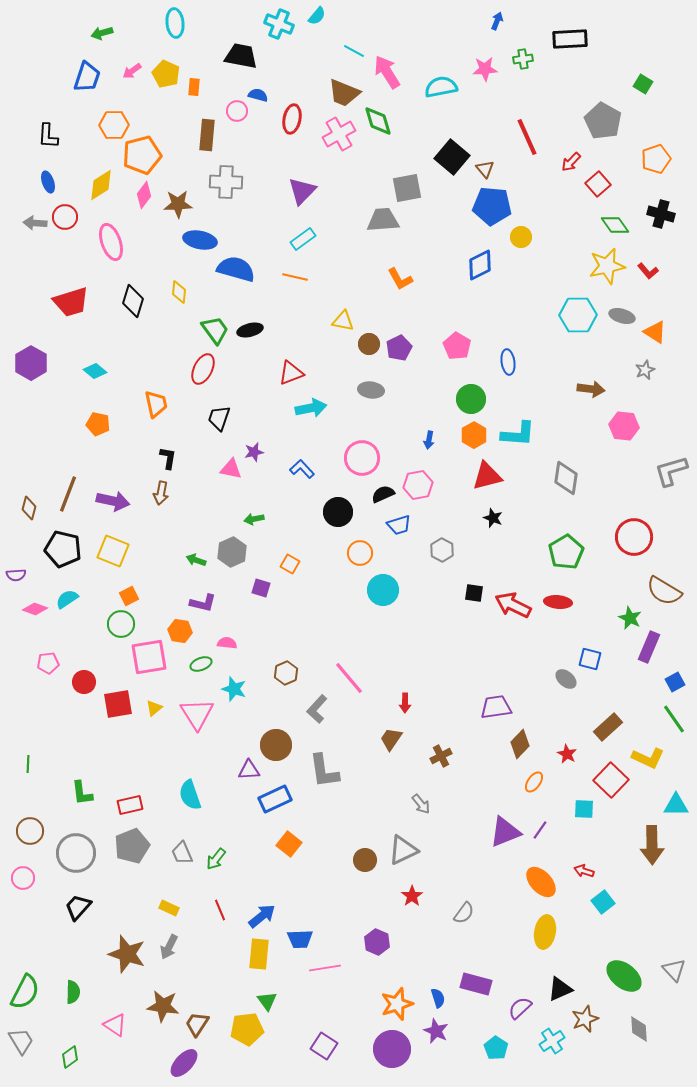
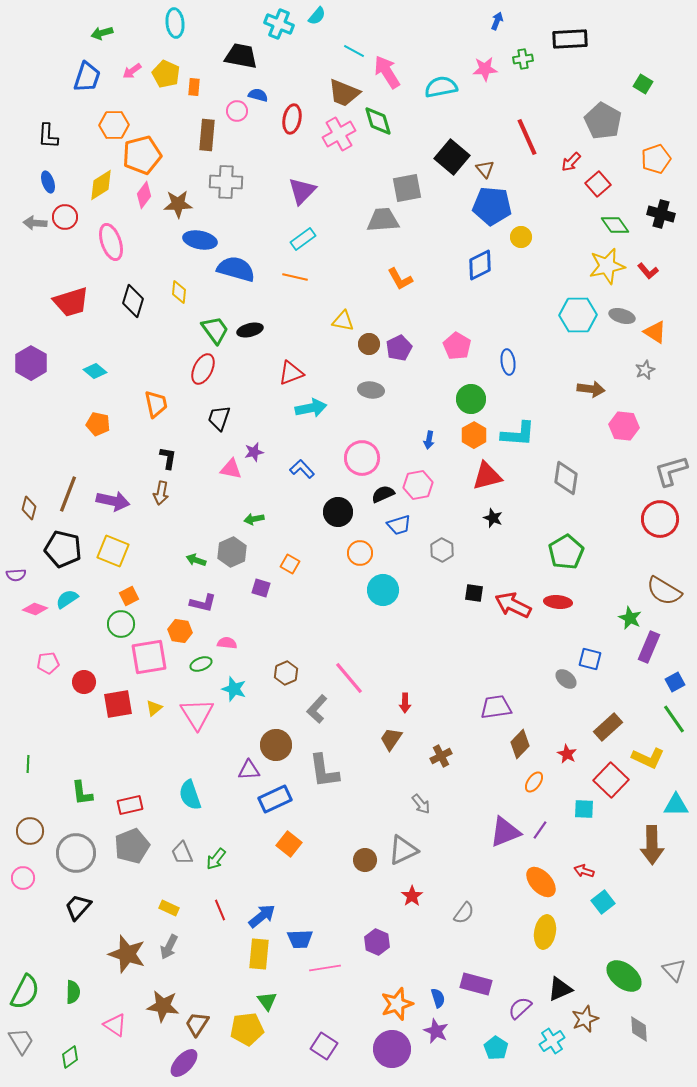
red circle at (634, 537): moved 26 px right, 18 px up
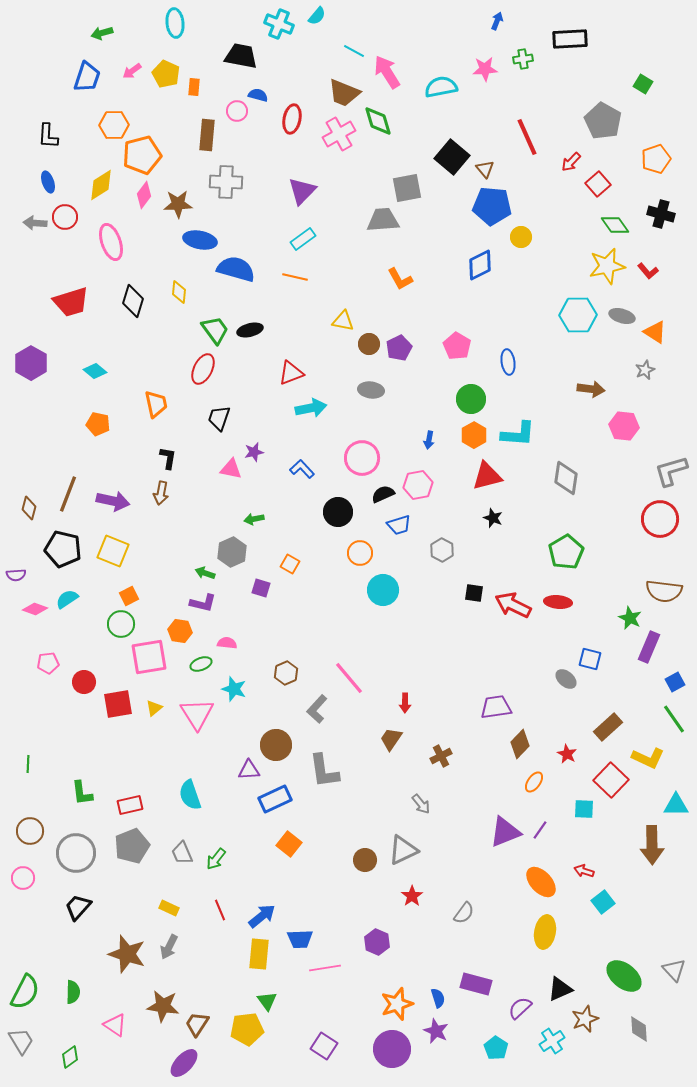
green arrow at (196, 560): moved 9 px right, 13 px down
brown semicircle at (664, 591): rotated 24 degrees counterclockwise
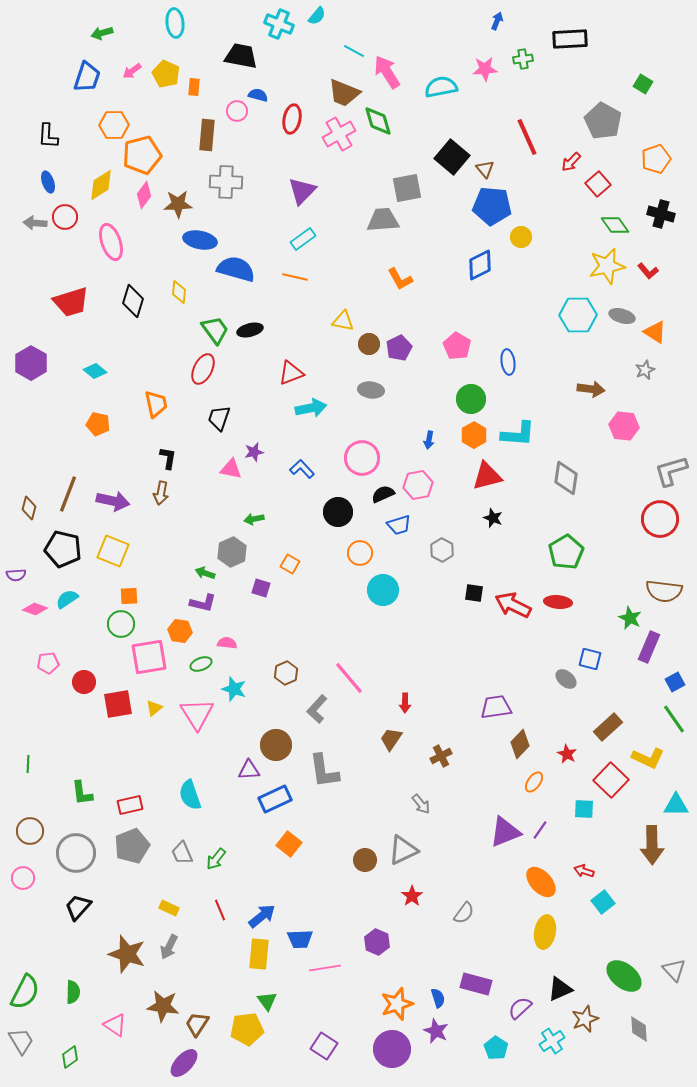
orange square at (129, 596): rotated 24 degrees clockwise
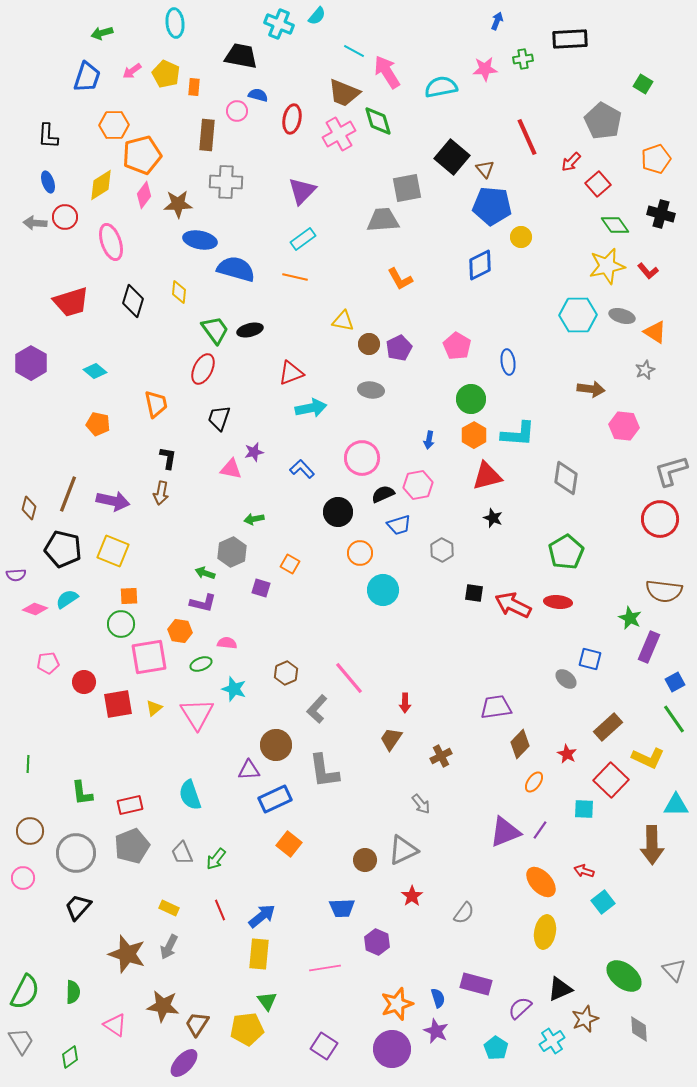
blue trapezoid at (300, 939): moved 42 px right, 31 px up
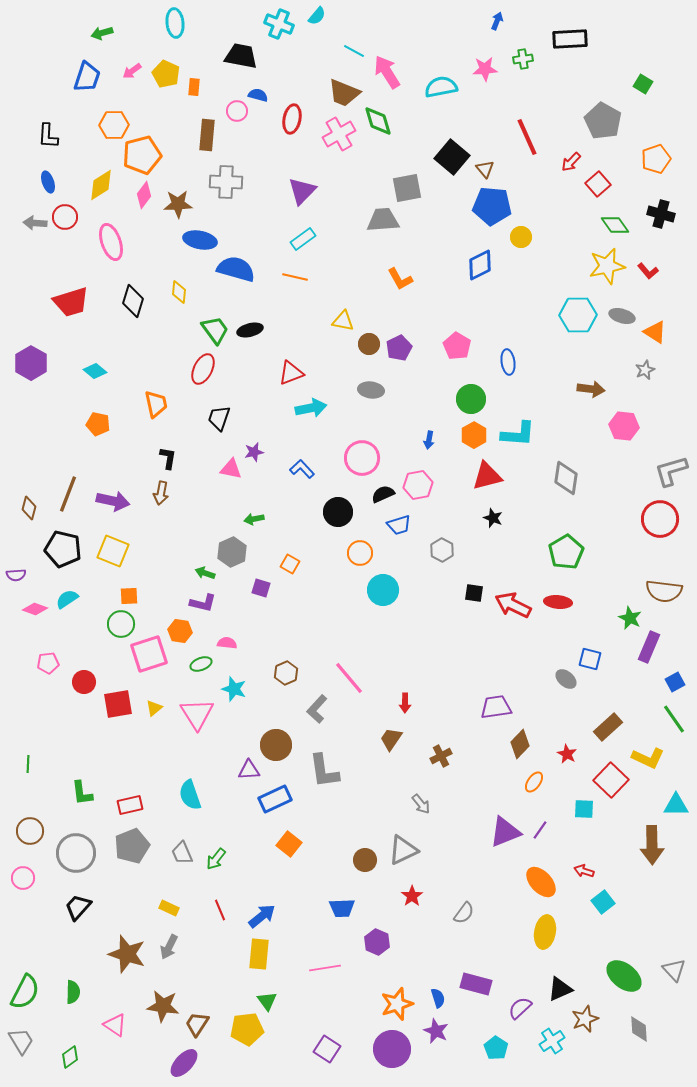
pink square at (149, 657): moved 3 px up; rotated 9 degrees counterclockwise
purple square at (324, 1046): moved 3 px right, 3 px down
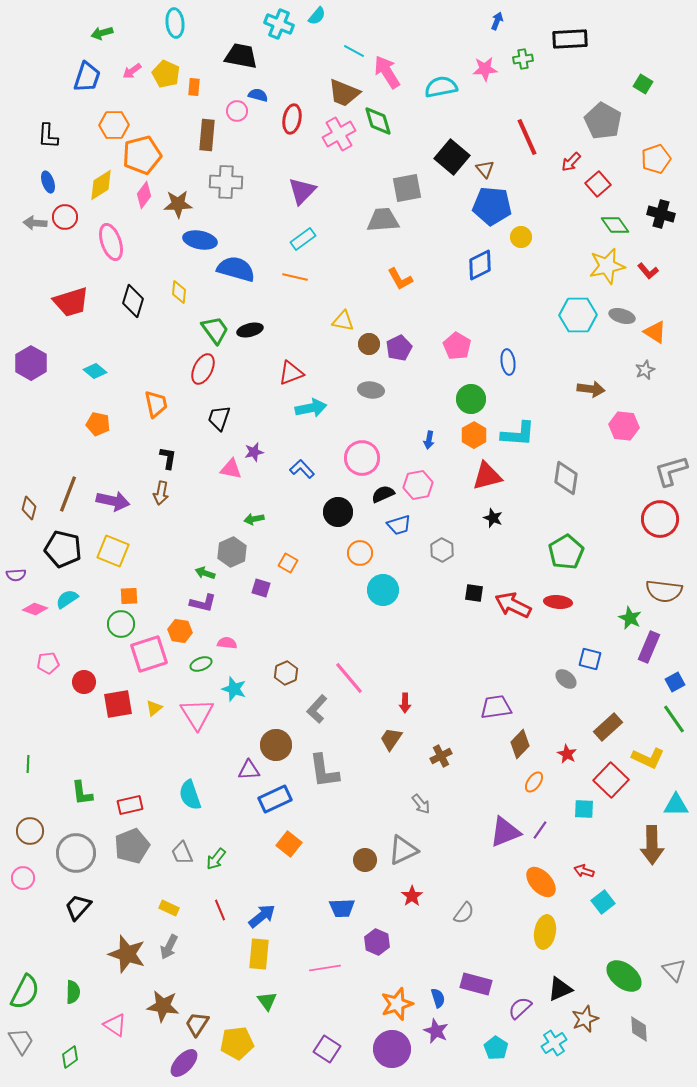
orange square at (290, 564): moved 2 px left, 1 px up
yellow pentagon at (247, 1029): moved 10 px left, 14 px down
cyan cross at (552, 1041): moved 2 px right, 2 px down
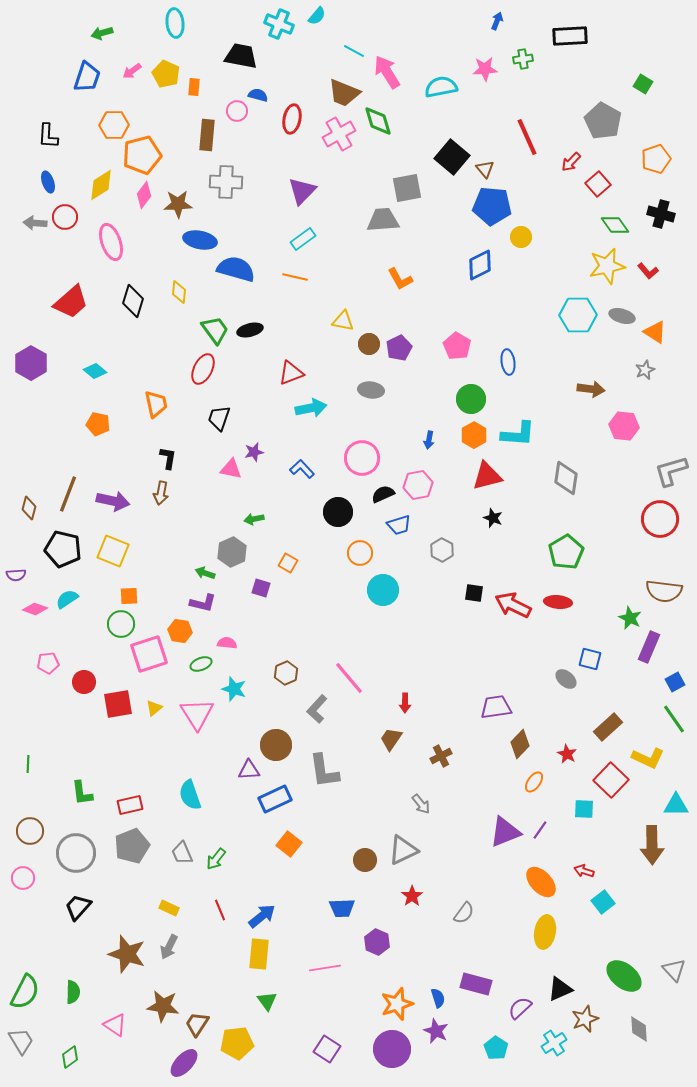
black rectangle at (570, 39): moved 3 px up
red trapezoid at (71, 302): rotated 24 degrees counterclockwise
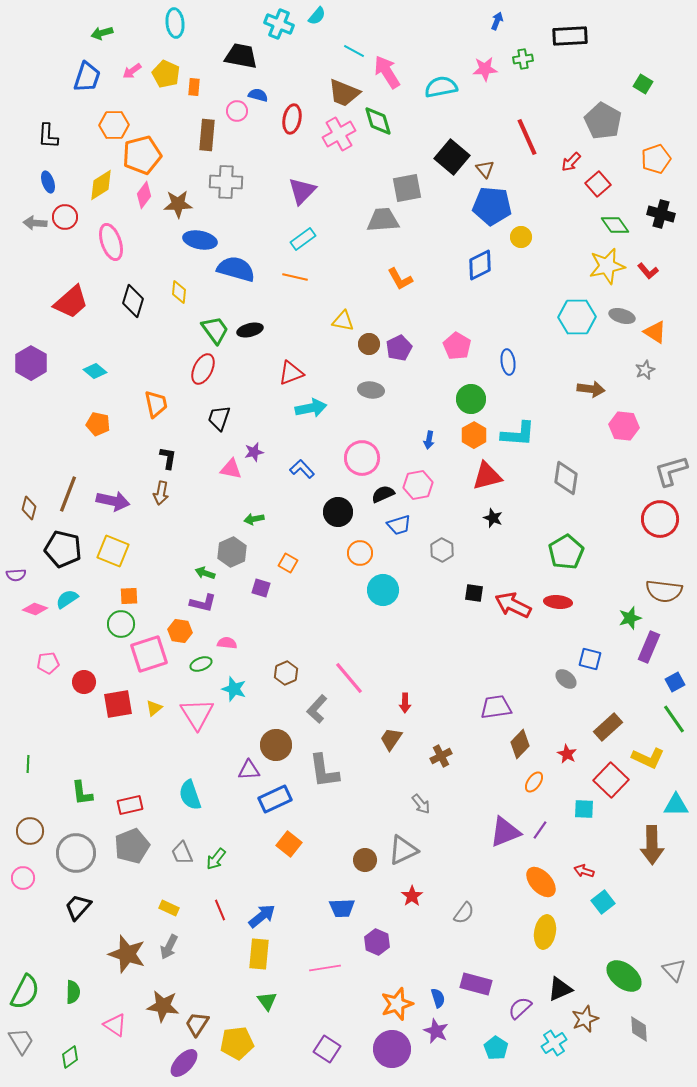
cyan hexagon at (578, 315): moved 1 px left, 2 px down
green star at (630, 618): rotated 30 degrees clockwise
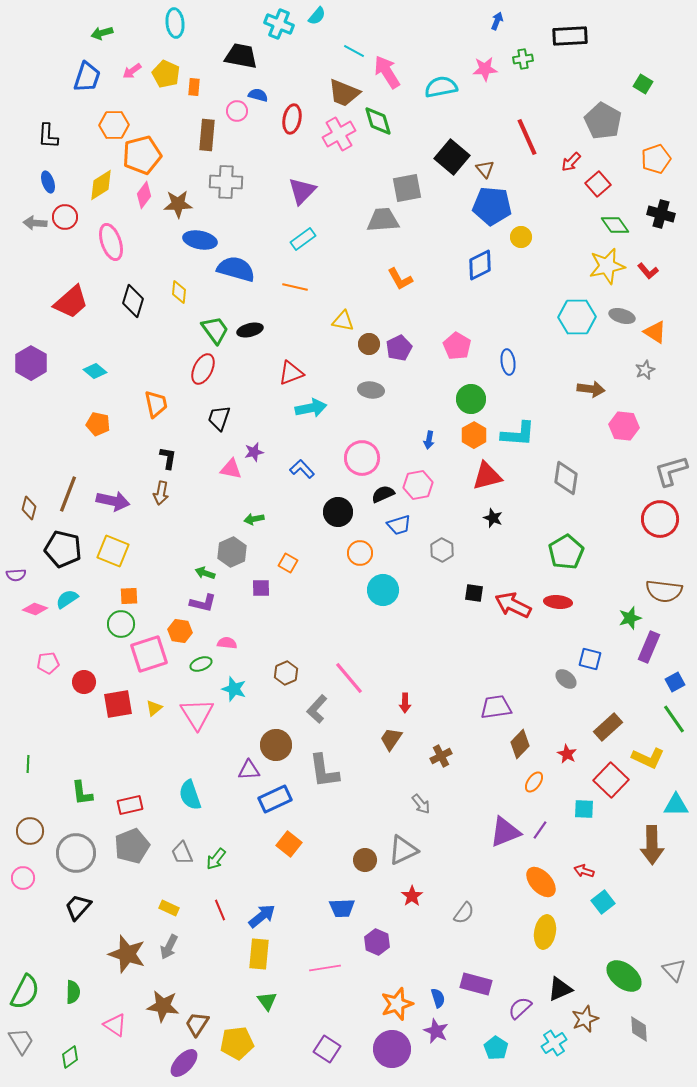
orange line at (295, 277): moved 10 px down
purple square at (261, 588): rotated 18 degrees counterclockwise
